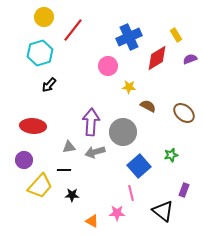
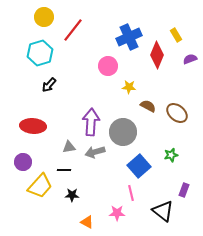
red diamond: moved 3 px up; rotated 36 degrees counterclockwise
brown ellipse: moved 7 px left
purple circle: moved 1 px left, 2 px down
orange triangle: moved 5 px left, 1 px down
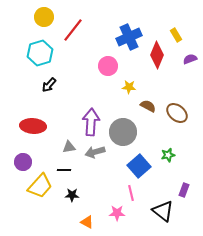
green star: moved 3 px left
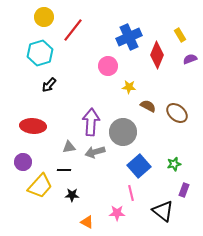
yellow rectangle: moved 4 px right
green star: moved 6 px right, 9 px down
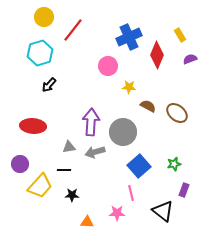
purple circle: moved 3 px left, 2 px down
orange triangle: rotated 24 degrees counterclockwise
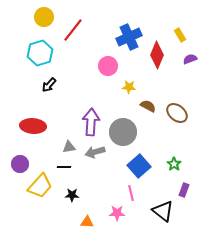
green star: rotated 24 degrees counterclockwise
black line: moved 3 px up
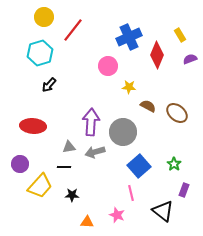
pink star: moved 2 px down; rotated 21 degrees clockwise
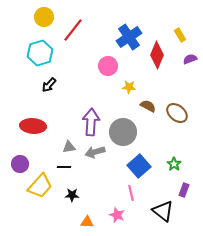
blue cross: rotated 10 degrees counterclockwise
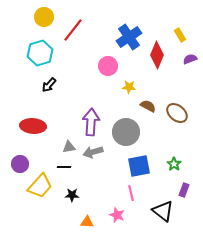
gray circle: moved 3 px right
gray arrow: moved 2 px left
blue square: rotated 30 degrees clockwise
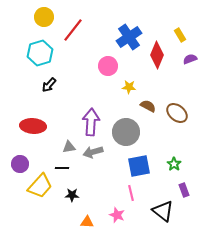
black line: moved 2 px left, 1 px down
purple rectangle: rotated 40 degrees counterclockwise
